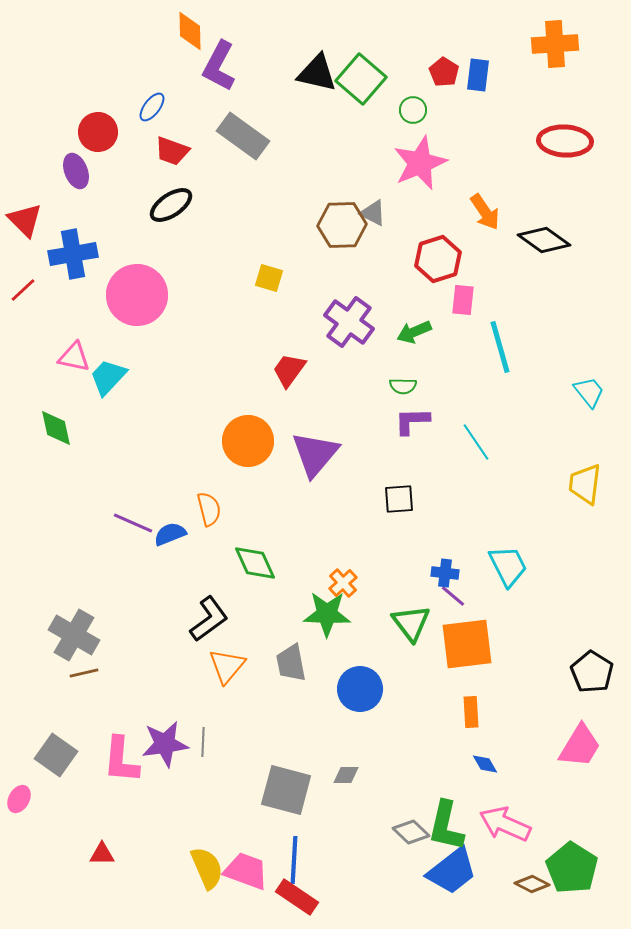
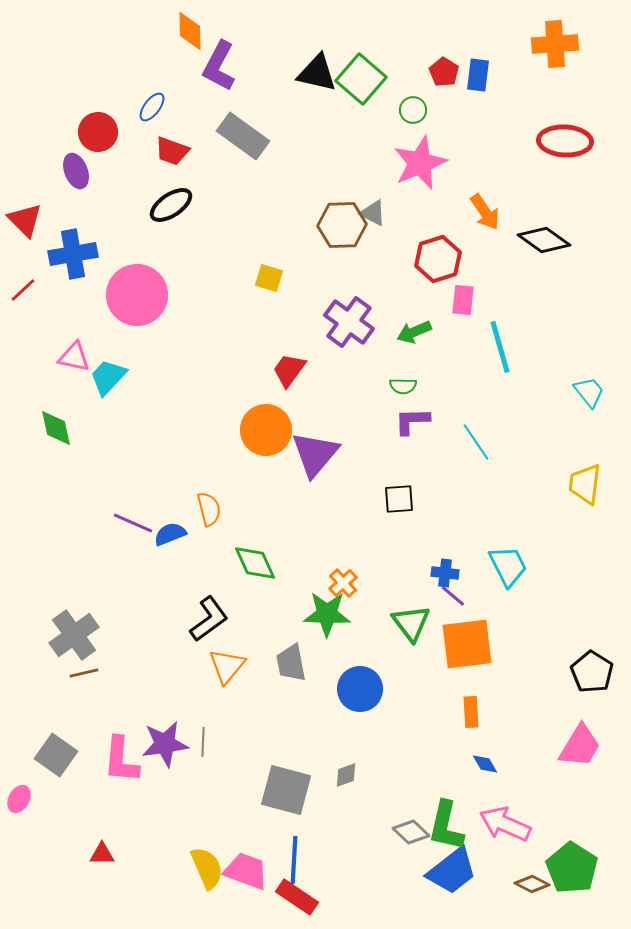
orange circle at (248, 441): moved 18 px right, 11 px up
gray cross at (74, 635): rotated 24 degrees clockwise
gray diamond at (346, 775): rotated 20 degrees counterclockwise
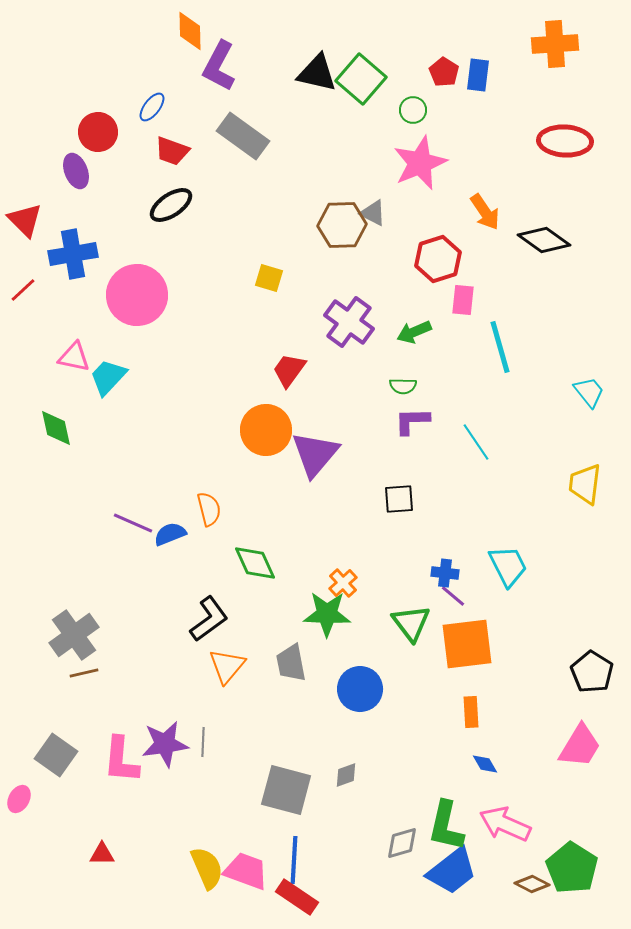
gray diamond at (411, 832): moved 9 px left, 11 px down; rotated 60 degrees counterclockwise
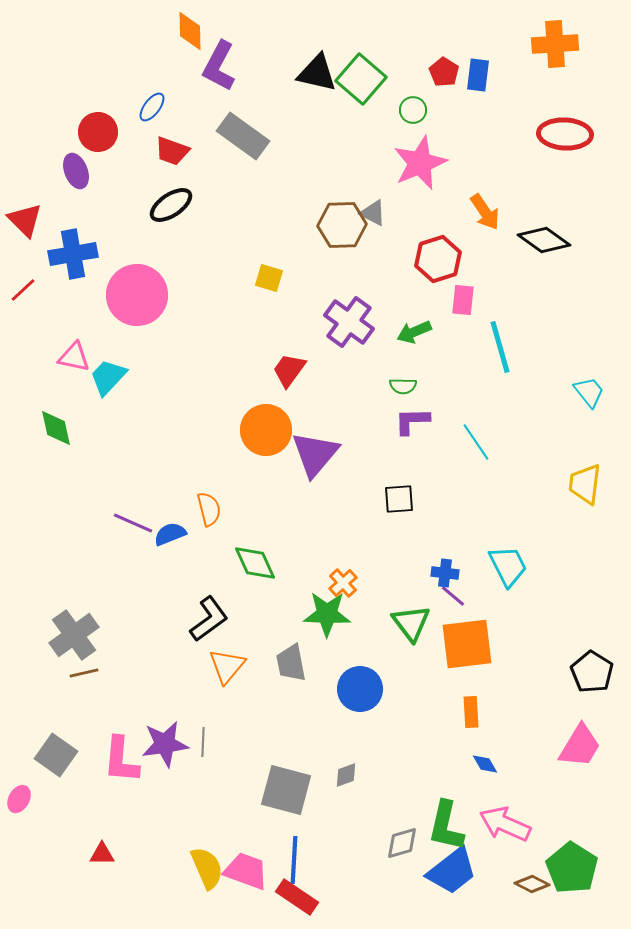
red ellipse at (565, 141): moved 7 px up
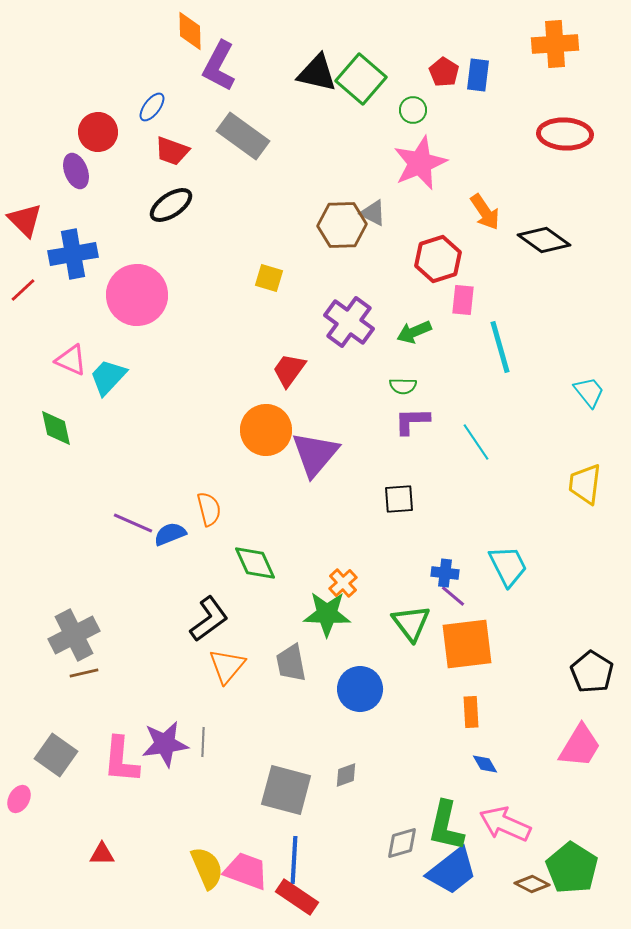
pink triangle at (74, 357): moved 3 px left, 3 px down; rotated 12 degrees clockwise
gray cross at (74, 635): rotated 9 degrees clockwise
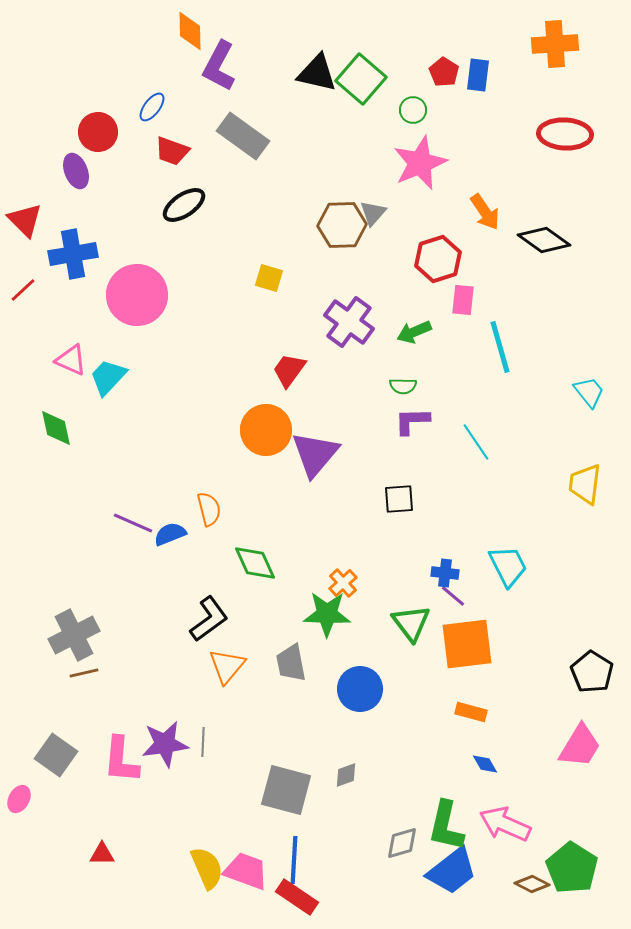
black ellipse at (171, 205): moved 13 px right
gray triangle at (373, 213): rotated 44 degrees clockwise
orange rectangle at (471, 712): rotated 72 degrees counterclockwise
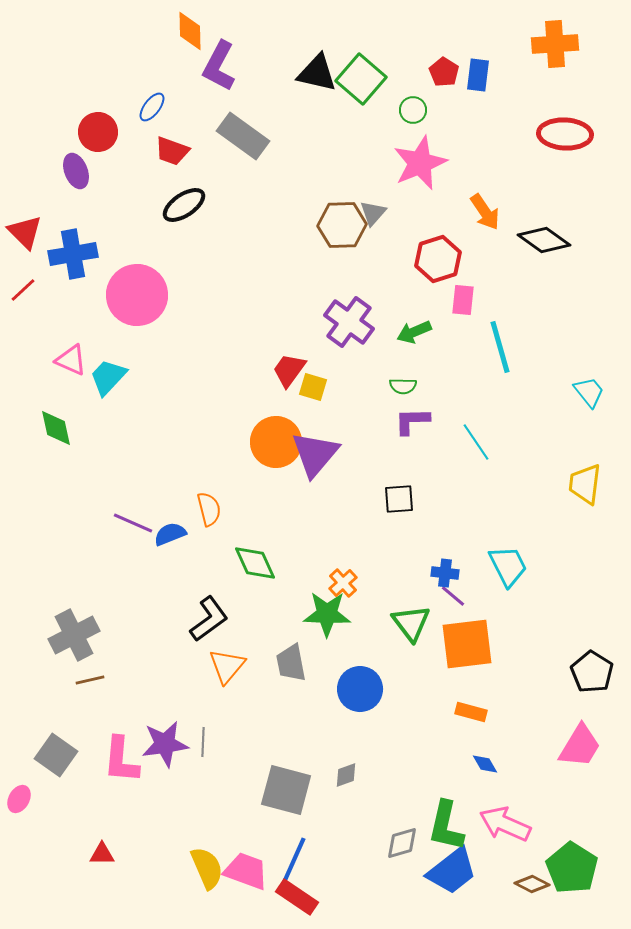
red triangle at (25, 220): moved 12 px down
yellow square at (269, 278): moved 44 px right, 109 px down
orange circle at (266, 430): moved 10 px right, 12 px down
brown line at (84, 673): moved 6 px right, 7 px down
blue line at (294, 860): rotated 21 degrees clockwise
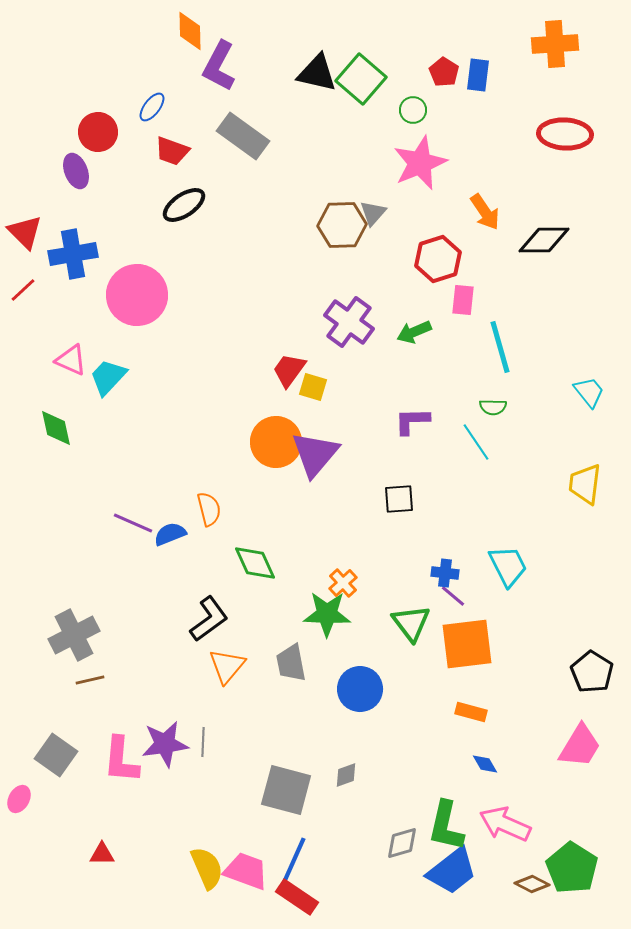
black diamond at (544, 240): rotated 36 degrees counterclockwise
green semicircle at (403, 386): moved 90 px right, 21 px down
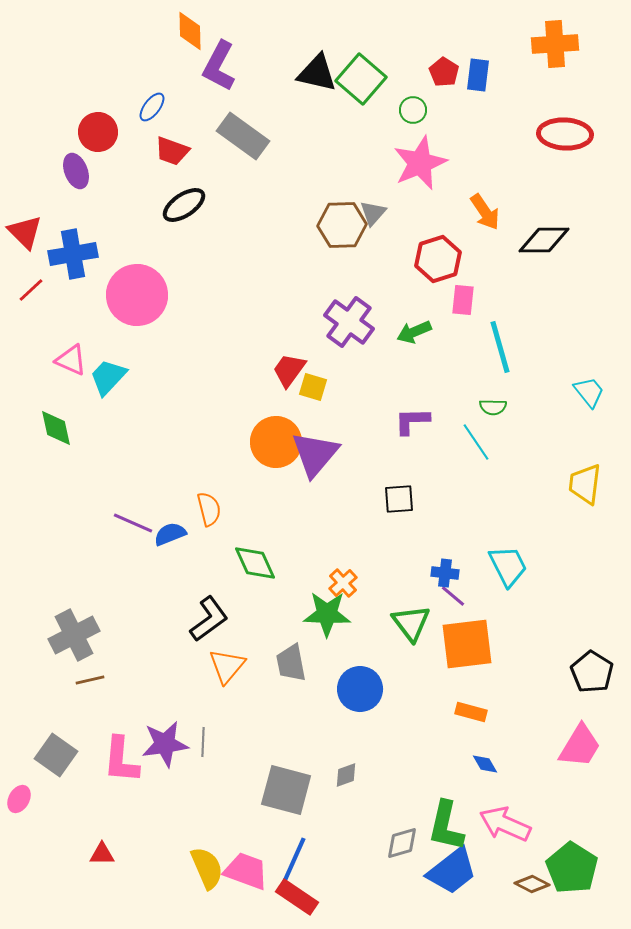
red line at (23, 290): moved 8 px right
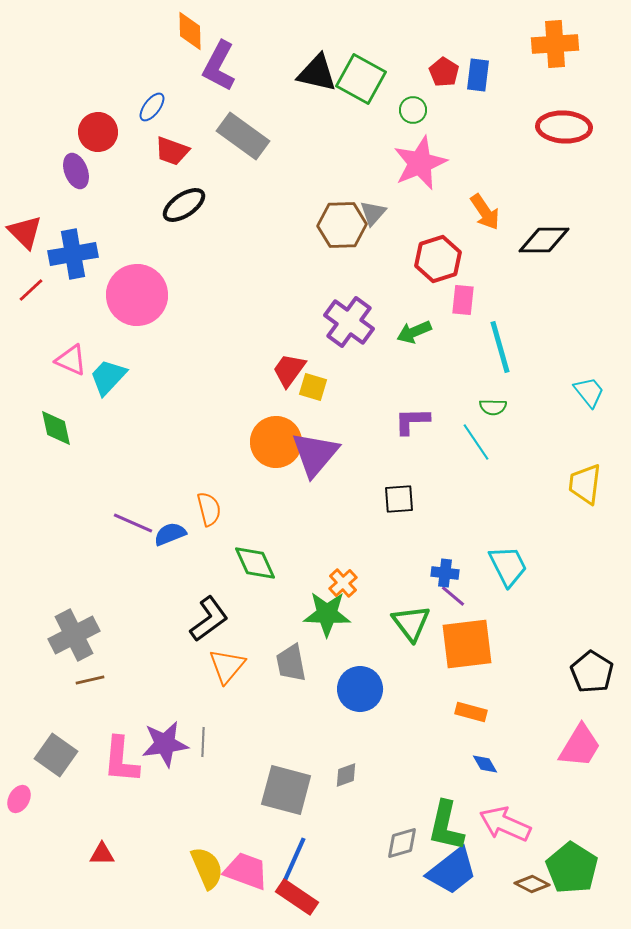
green square at (361, 79): rotated 12 degrees counterclockwise
red ellipse at (565, 134): moved 1 px left, 7 px up
